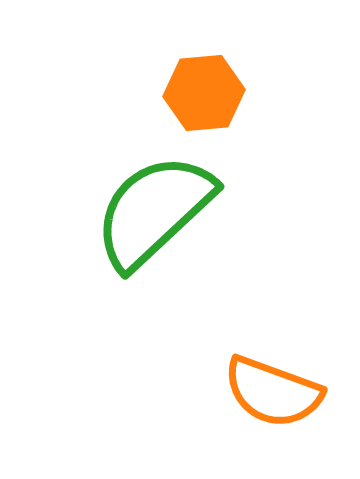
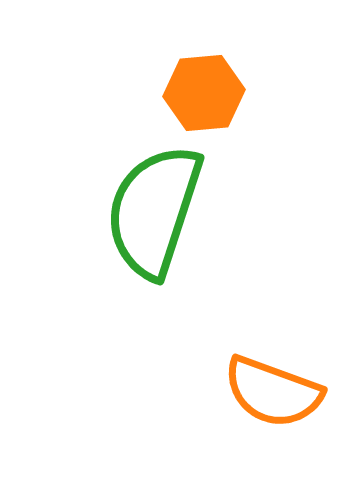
green semicircle: rotated 29 degrees counterclockwise
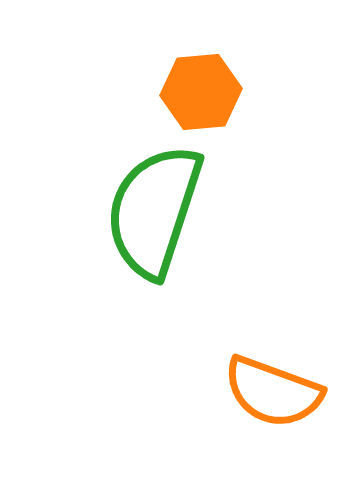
orange hexagon: moved 3 px left, 1 px up
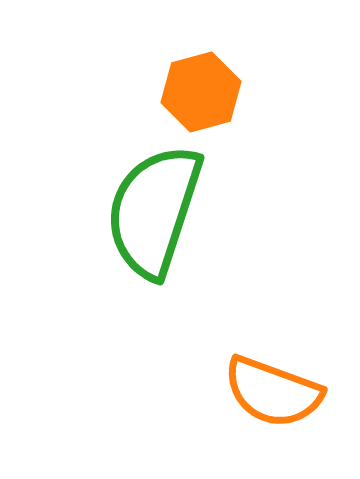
orange hexagon: rotated 10 degrees counterclockwise
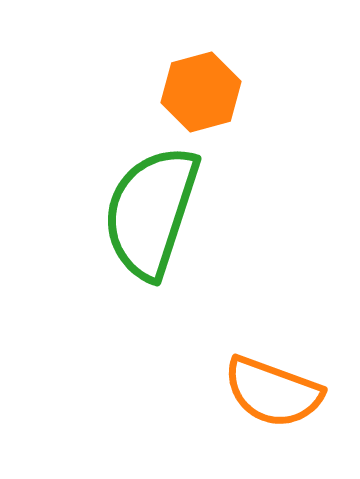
green semicircle: moved 3 px left, 1 px down
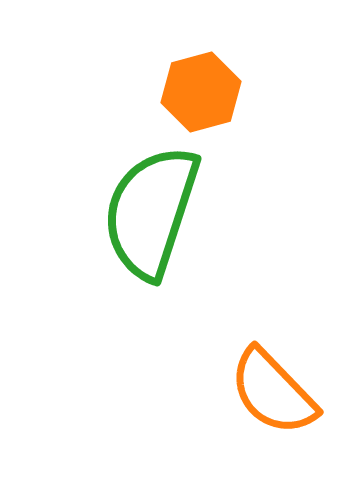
orange semicircle: rotated 26 degrees clockwise
